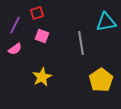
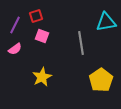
red square: moved 1 px left, 3 px down
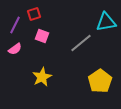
red square: moved 2 px left, 2 px up
gray line: rotated 60 degrees clockwise
yellow pentagon: moved 1 px left, 1 px down
